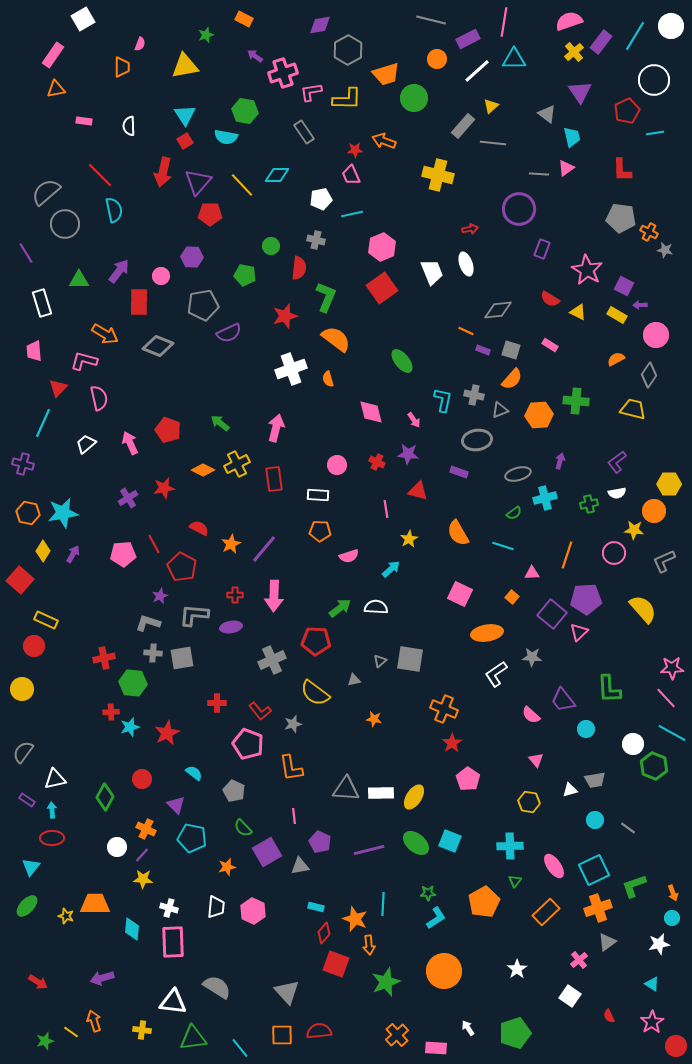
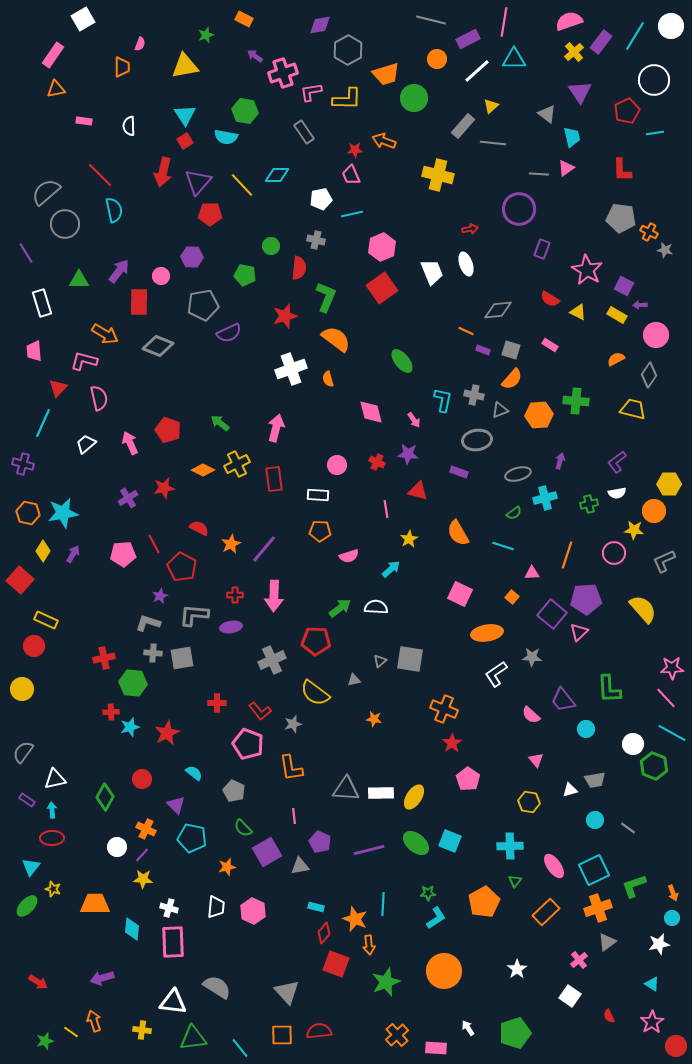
yellow star at (66, 916): moved 13 px left, 27 px up
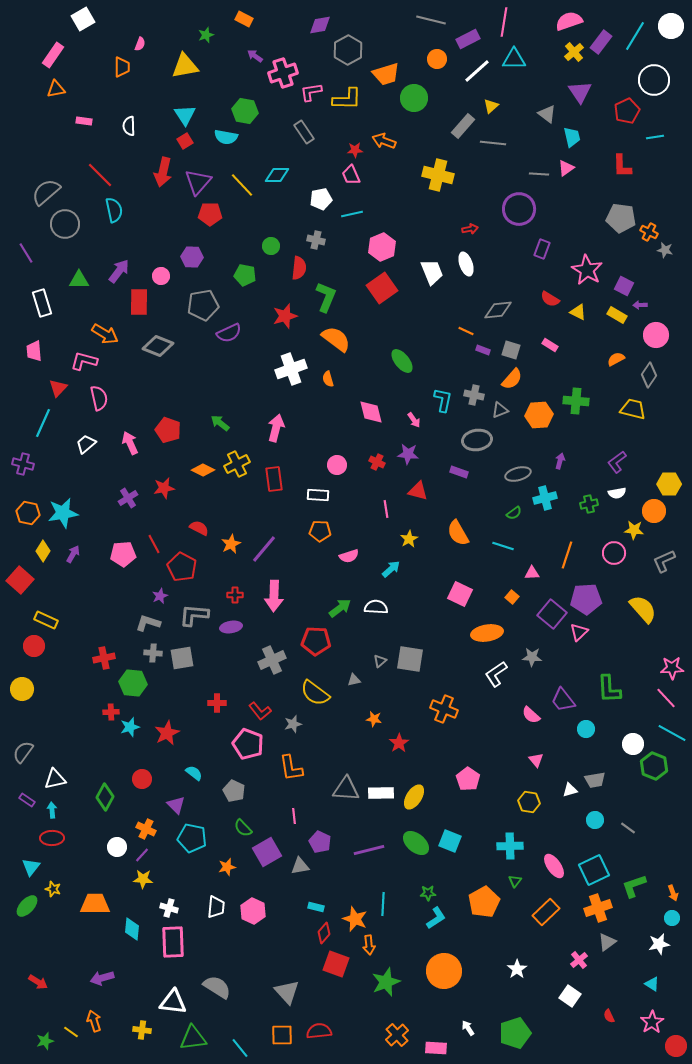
cyan line at (655, 133): moved 4 px down
red L-shape at (622, 170): moved 4 px up
red star at (452, 743): moved 53 px left
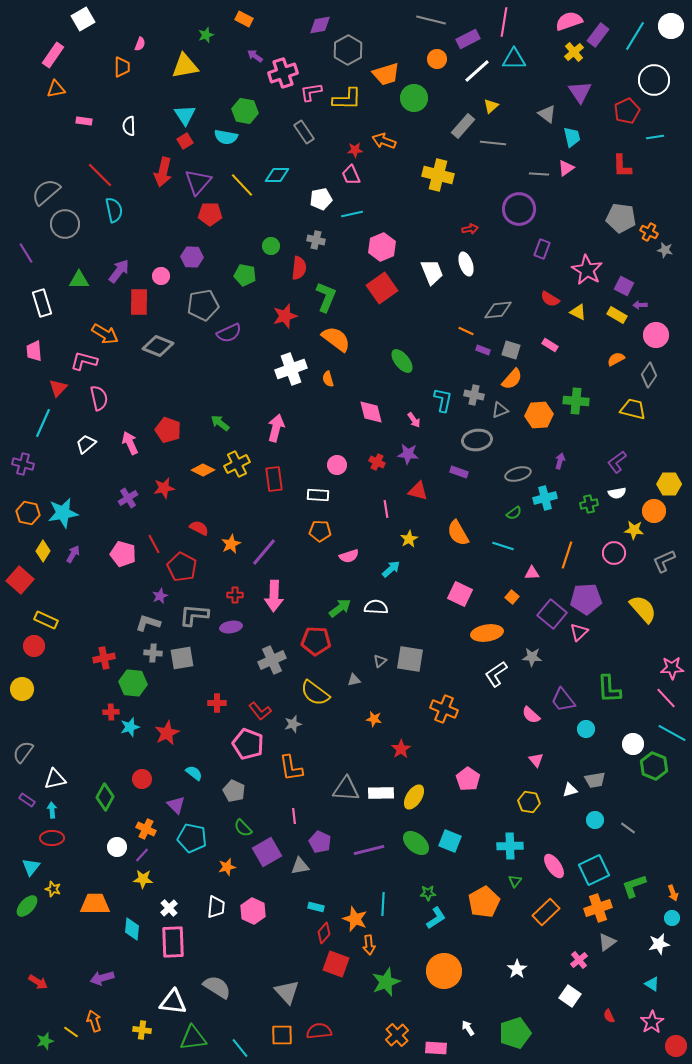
purple rectangle at (601, 42): moved 3 px left, 7 px up
purple line at (264, 549): moved 3 px down
pink pentagon at (123, 554): rotated 20 degrees clockwise
red star at (399, 743): moved 2 px right, 6 px down
white cross at (169, 908): rotated 30 degrees clockwise
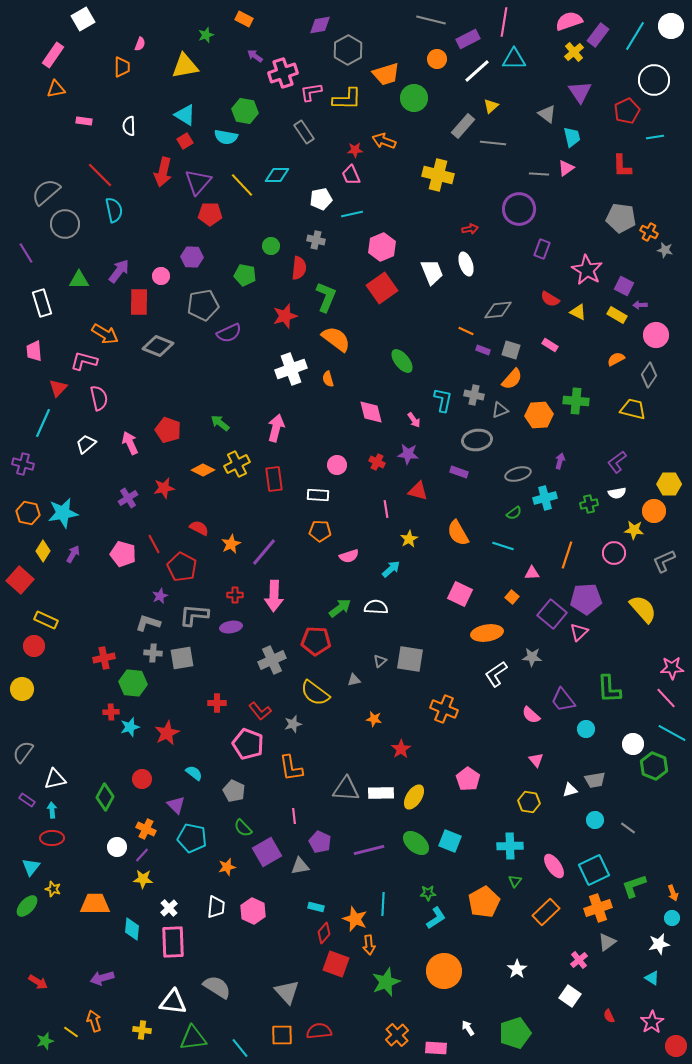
cyan triangle at (185, 115): rotated 25 degrees counterclockwise
cyan triangle at (652, 984): moved 6 px up
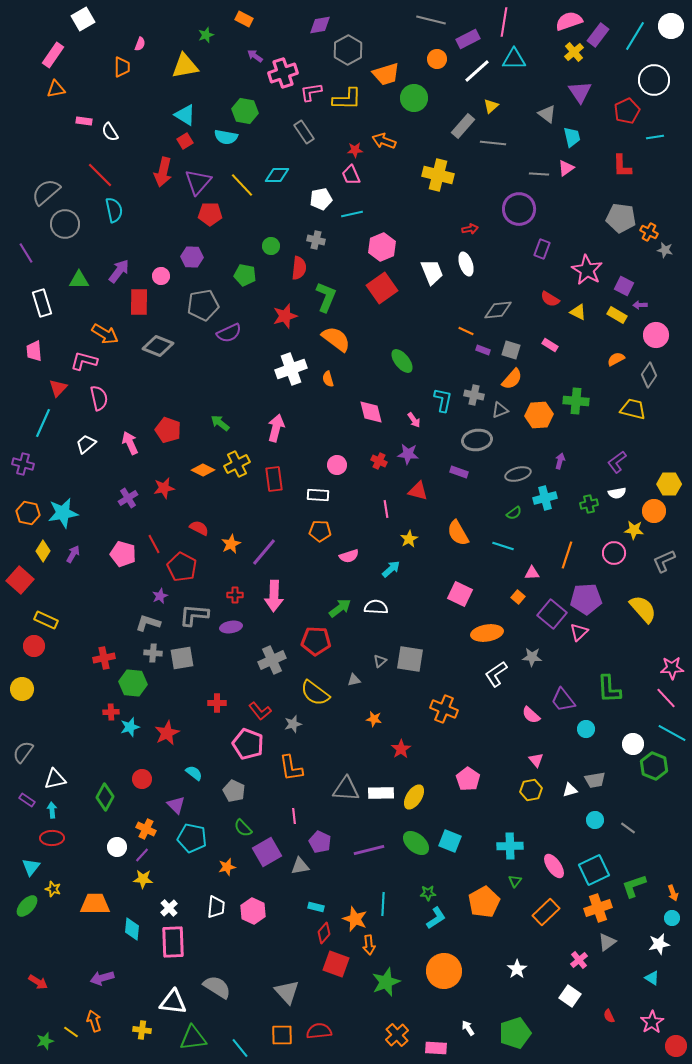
white semicircle at (129, 126): moved 19 px left, 6 px down; rotated 30 degrees counterclockwise
red cross at (377, 462): moved 2 px right, 1 px up
orange square at (512, 597): moved 6 px right
yellow hexagon at (529, 802): moved 2 px right, 12 px up; rotated 20 degrees counterclockwise
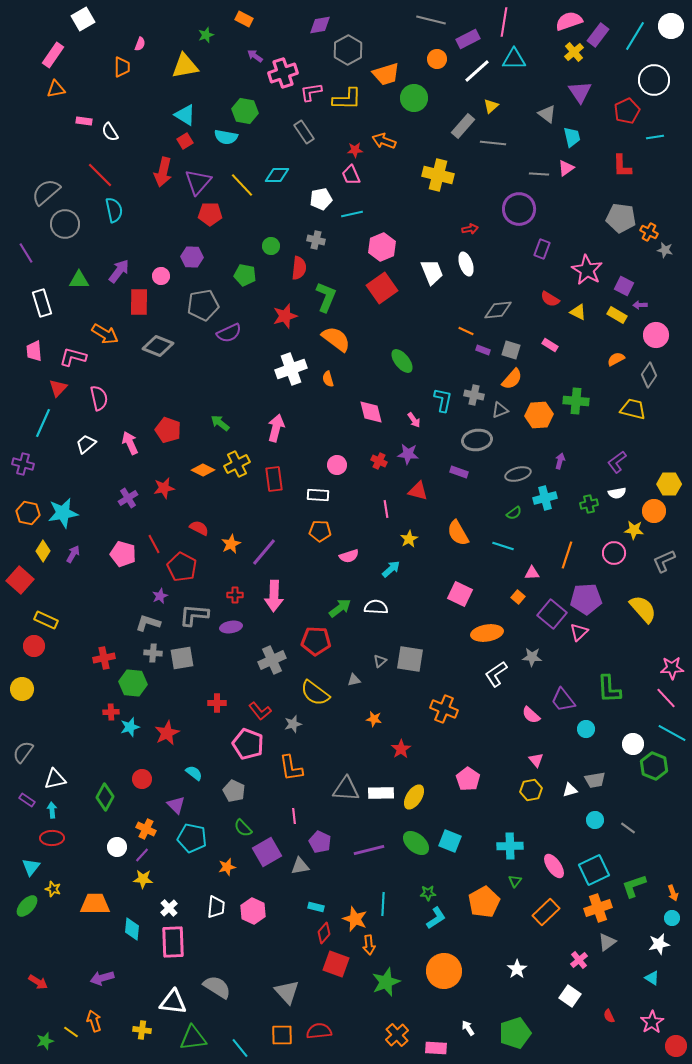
pink L-shape at (84, 361): moved 11 px left, 4 px up
